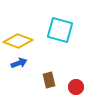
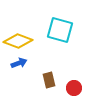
red circle: moved 2 px left, 1 px down
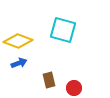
cyan square: moved 3 px right
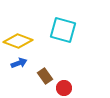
brown rectangle: moved 4 px left, 4 px up; rotated 21 degrees counterclockwise
red circle: moved 10 px left
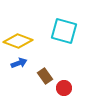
cyan square: moved 1 px right, 1 px down
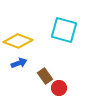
cyan square: moved 1 px up
red circle: moved 5 px left
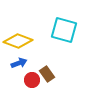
brown rectangle: moved 2 px right, 2 px up
red circle: moved 27 px left, 8 px up
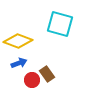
cyan square: moved 4 px left, 6 px up
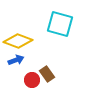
blue arrow: moved 3 px left, 3 px up
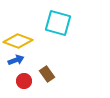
cyan square: moved 2 px left, 1 px up
red circle: moved 8 px left, 1 px down
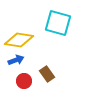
yellow diamond: moved 1 px right, 1 px up; rotated 12 degrees counterclockwise
